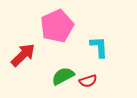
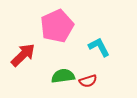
cyan L-shape: rotated 25 degrees counterclockwise
green semicircle: rotated 20 degrees clockwise
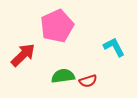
cyan L-shape: moved 15 px right
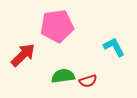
pink pentagon: rotated 16 degrees clockwise
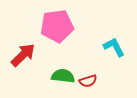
green semicircle: rotated 15 degrees clockwise
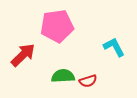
green semicircle: rotated 10 degrees counterclockwise
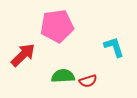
cyan L-shape: rotated 10 degrees clockwise
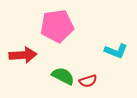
cyan L-shape: moved 2 px right, 4 px down; rotated 130 degrees clockwise
red arrow: rotated 40 degrees clockwise
green semicircle: rotated 30 degrees clockwise
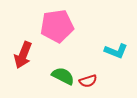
red arrow: rotated 116 degrees clockwise
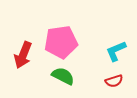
pink pentagon: moved 4 px right, 16 px down
cyan L-shape: rotated 135 degrees clockwise
red semicircle: moved 26 px right
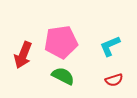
cyan L-shape: moved 6 px left, 5 px up
red semicircle: moved 1 px up
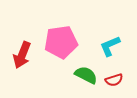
red arrow: moved 1 px left
green semicircle: moved 23 px right, 1 px up
